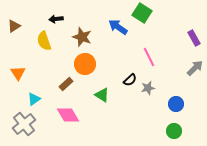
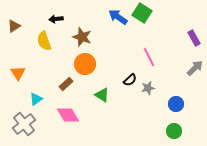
blue arrow: moved 10 px up
cyan triangle: moved 2 px right
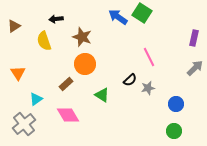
purple rectangle: rotated 42 degrees clockwise
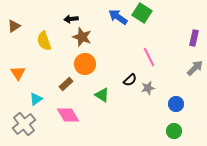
black arrow: moved 15 px right
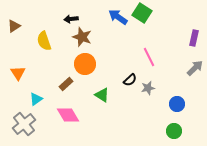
blue circle: moved 1 px right
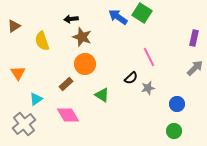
yellow semicircle: moved 2 px left
black semicircle: moved 1 px right, 2 px up
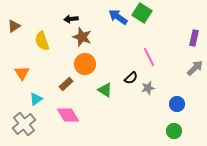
orange triangle: moved 4 px right
green triangle: moved 3 px right, 5 px up
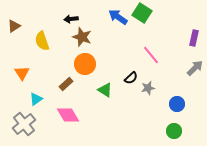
pink line: moved 2 px right, 2 px up; rotated 12 degrees counterclockwise
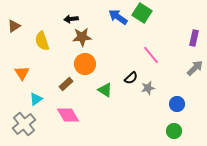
brown star: rotated 24 degrees counterclockwise
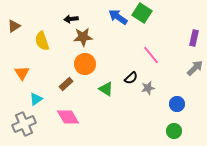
brown star: moved 1 px right
green triangle: moved 1 px right, 1 px up
pink diamond: moved 2 px down
gray cross: rotated 15 degrees clockwise
